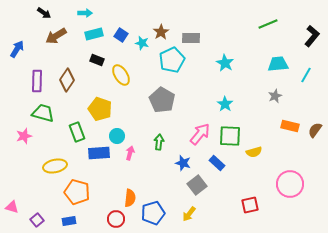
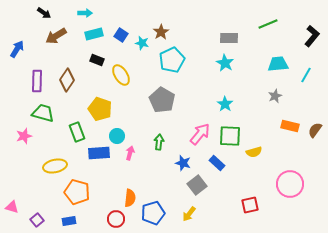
gray rectangle at (191, 38): moved 38 px right
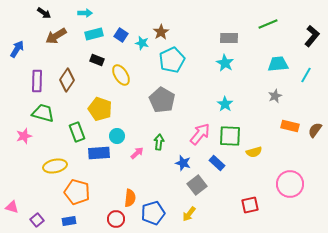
pink arrow at (130, 153): moved 7 px right; rotated 32 degrees clockwise
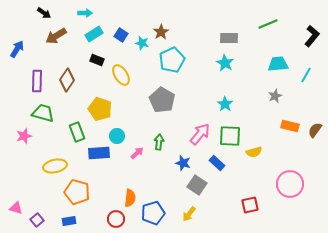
cyan rectangle at (94, 34): rotated 18 degrees counterclockwise
gray square at (197, 185): rotated 18 degrees counterclockwise
pink triangle at (12, 207): moved 4 px right, 1 px down
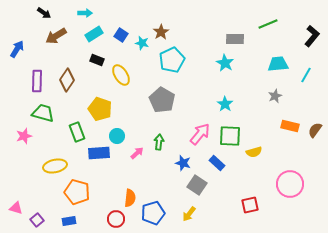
gray rectangle at (229, 38): moved 6 px right, 1 px down
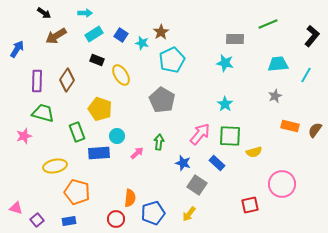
cyan star at (225, 63): rotated 18 degrees counterclockwise
pink circle at (290, 184): moved 8 px left
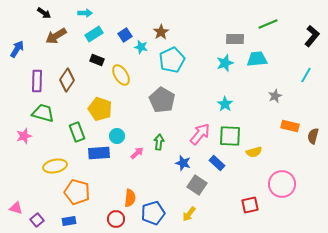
blue square at (121, 35): moved 4 px right; rotated 24 degrees clockwise
cyan star at (142, 43): moved 1 px left, 4 px down
cyan star at (225, 63): rotated 30 degrees counterclockwise
cyan trapezoid at (278, 64): moved 21 px left, 5 px up
brown semicircle at (315, 130): moved 2 px left, 6 px down; rotated 21 degrees counterclockwise
